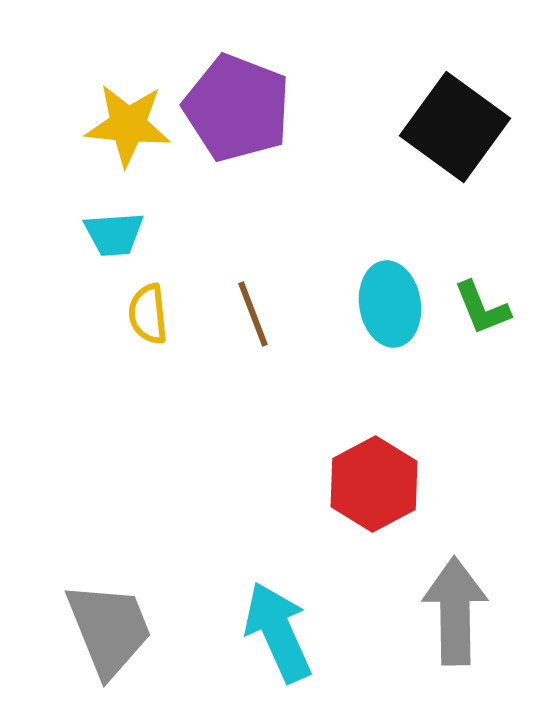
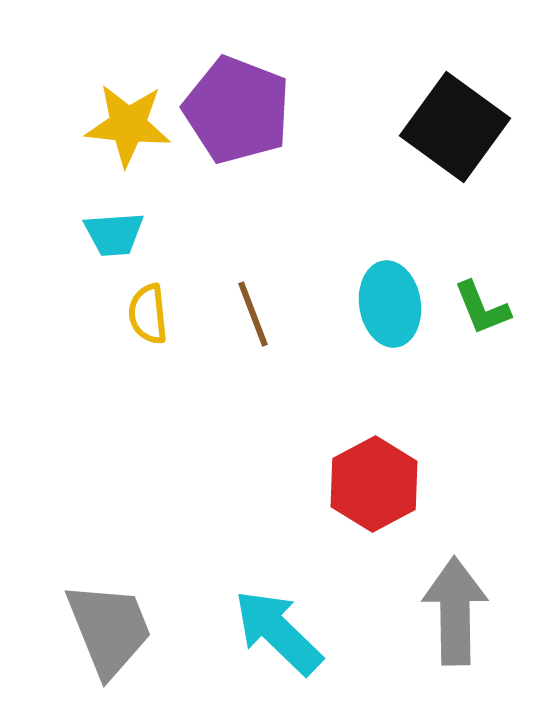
purple pentagon: moved 2 px down
cyan arrow: rotated 22 degrees counterclockwise
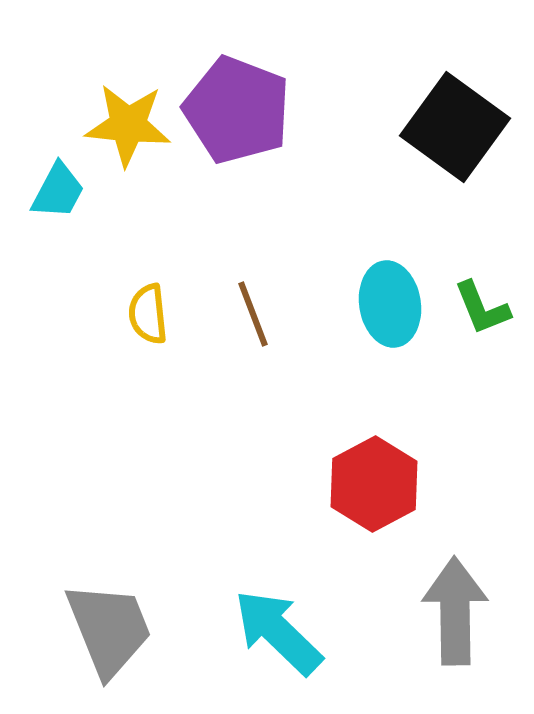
cyan trapezoid: moved 56 px left, 43 px up; rotated 58 degrees counterclockwise
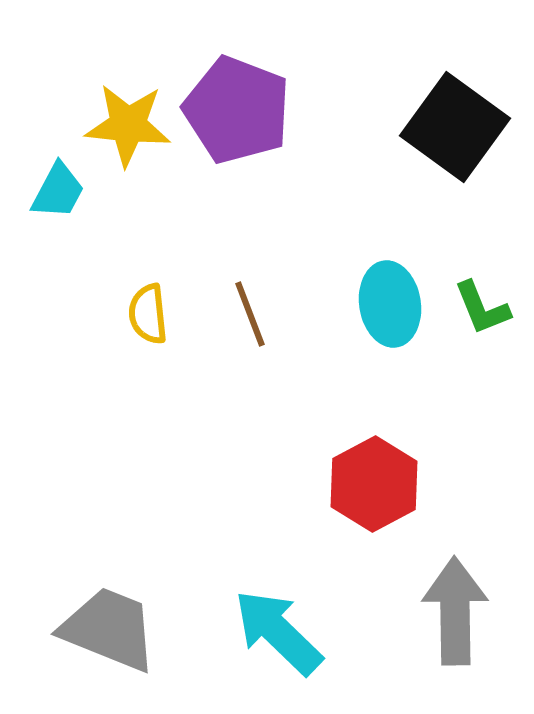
brown line: moved 3 px left
gray trapezoid: rotated 46 degrees counterclockwise
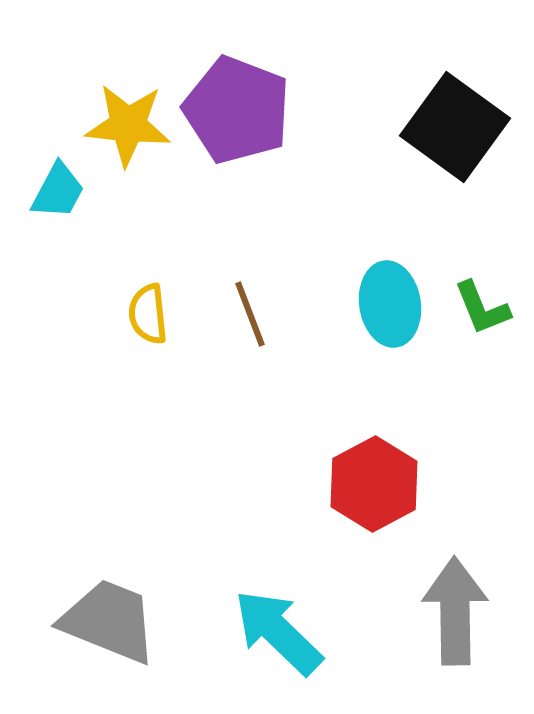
gray trapezoid: moved 8 px up
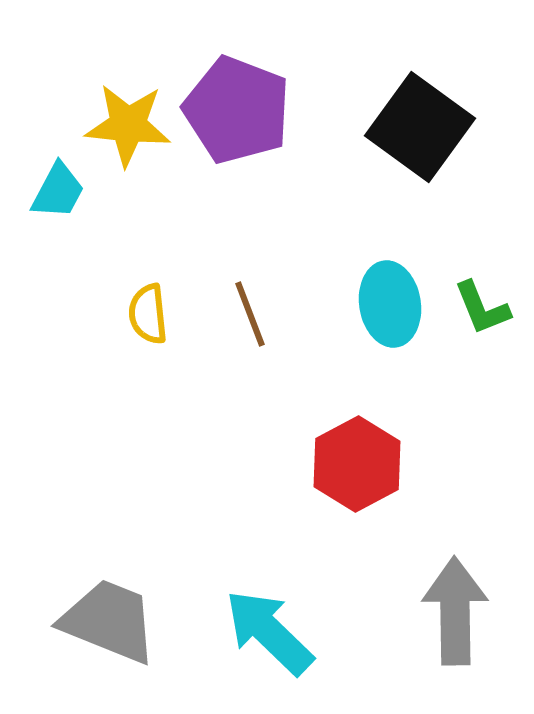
black square: moved 35 px left
red hexagon: moved 17 px left, 20 px up
cyan arrow: moved 9 px left
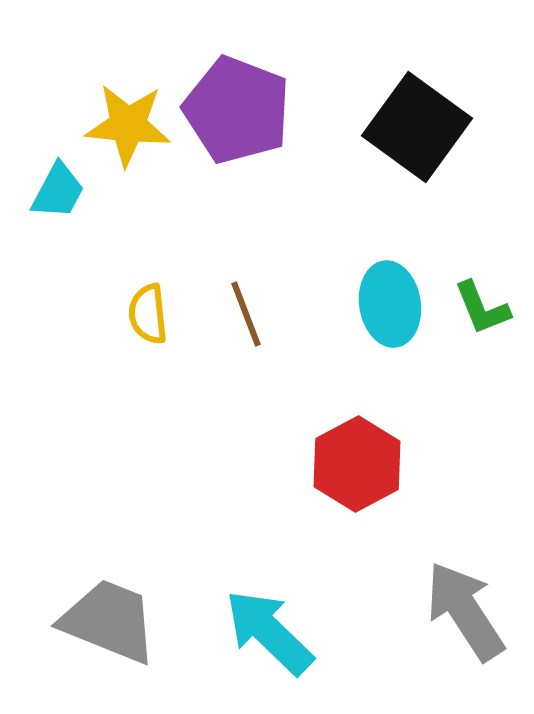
black square: moved 3 px left
brown line: moved 4 px left
gray arrow: moved 10 px right; rotated 32 degrees counterclockwise
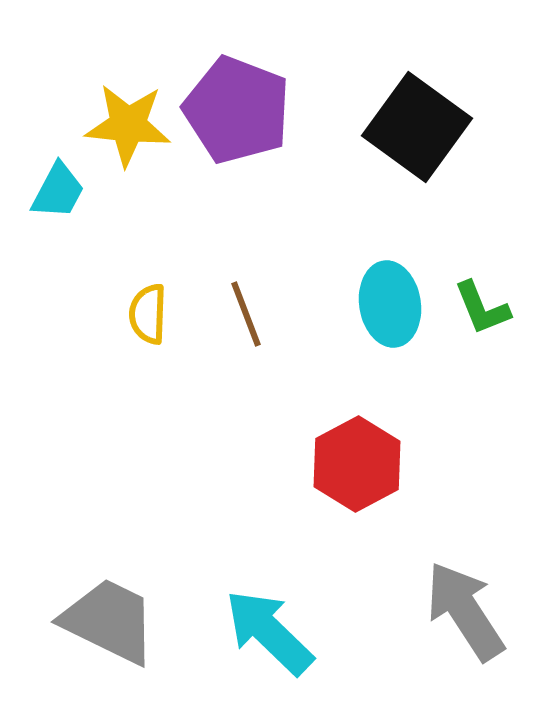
yellow semicircle: rotated 8 degrees clockwise
gray trapezoid: rotated 4 degrees clockwise
